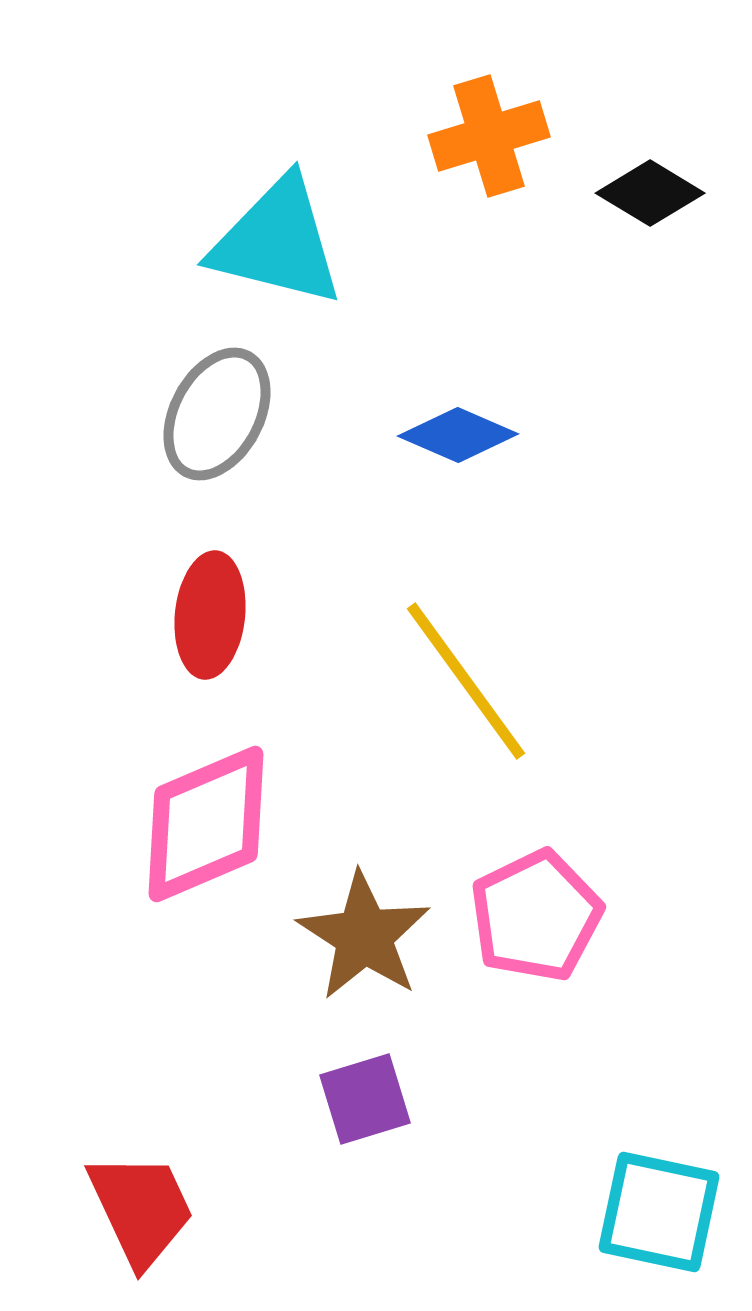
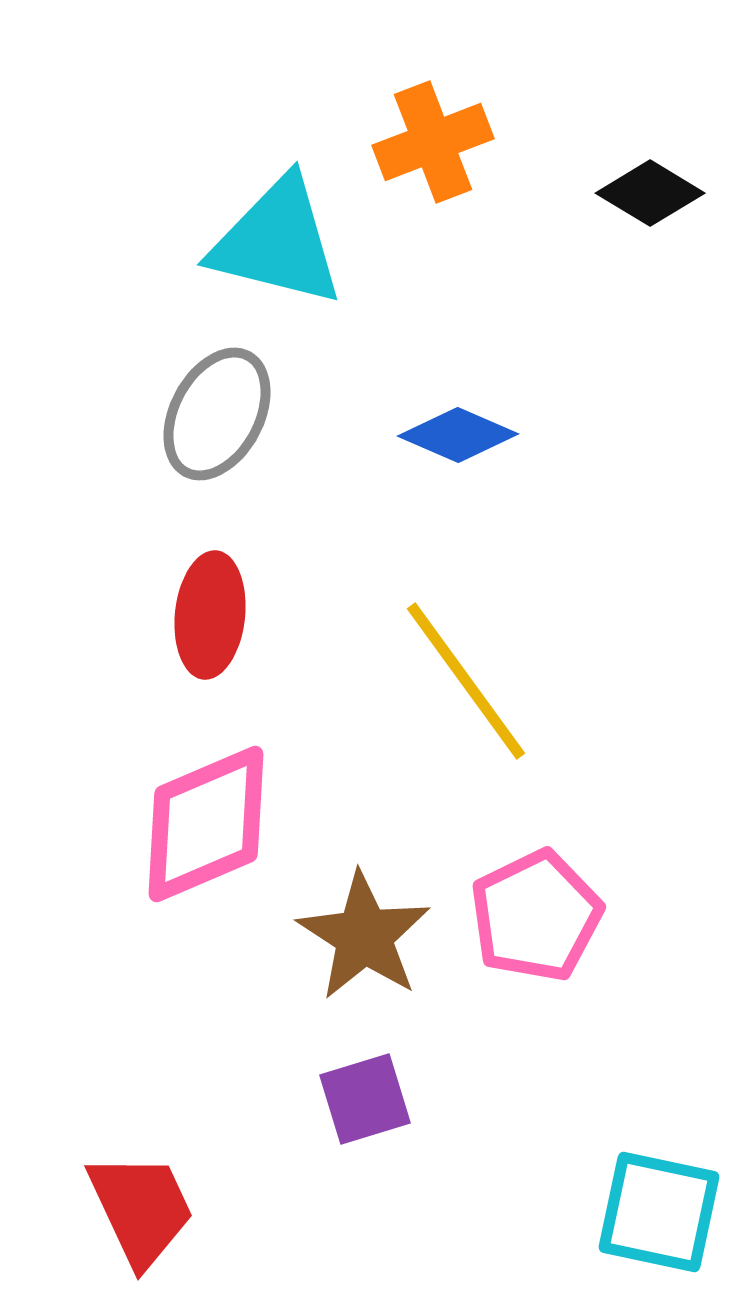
orange cross: moved 56 px left, 6 px down; rotated 4 degrees counterclockwise
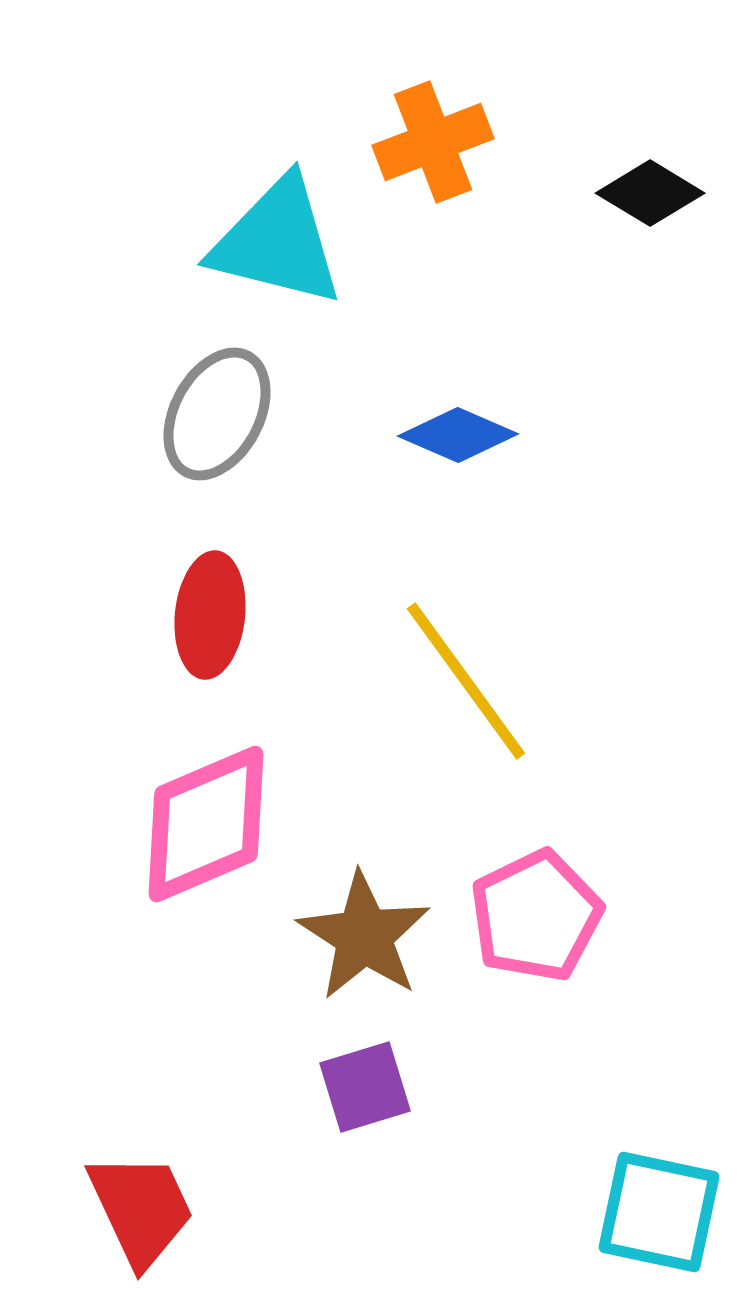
purple square: moved 12 px up
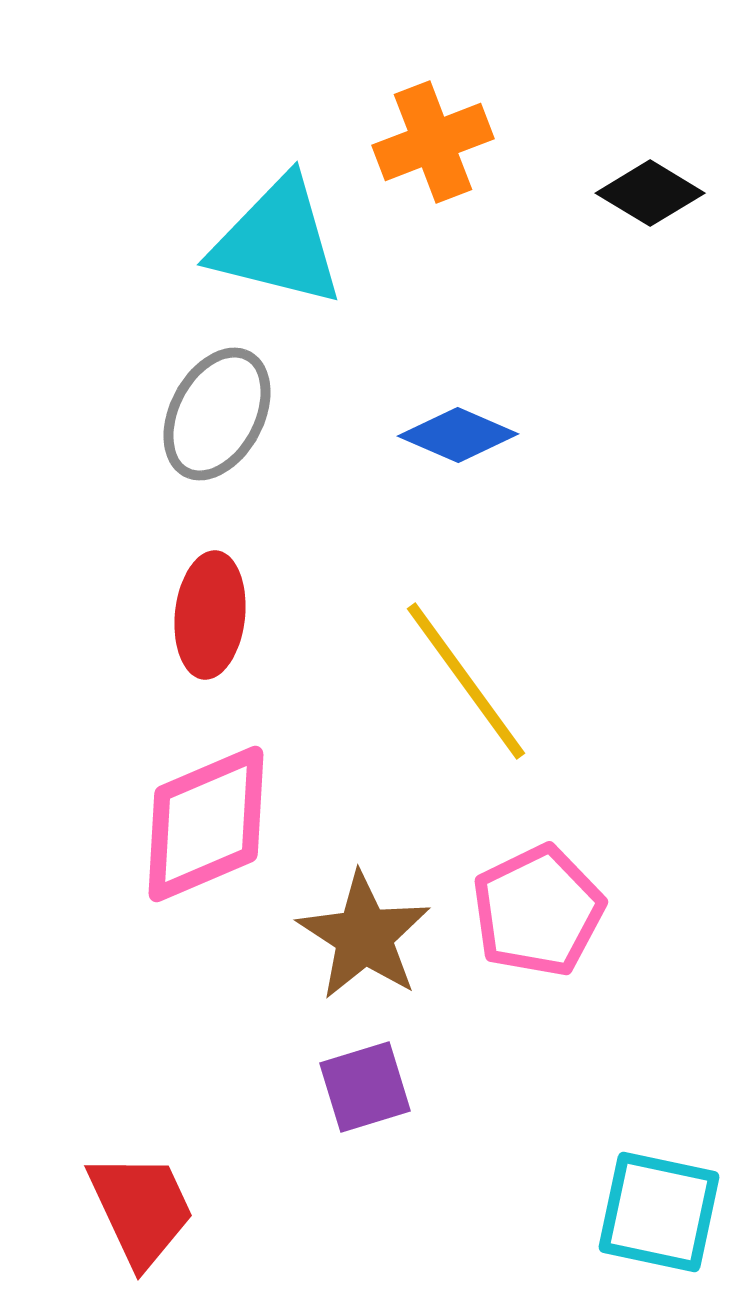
pink pentagon: moved 2 px right, 5 px up
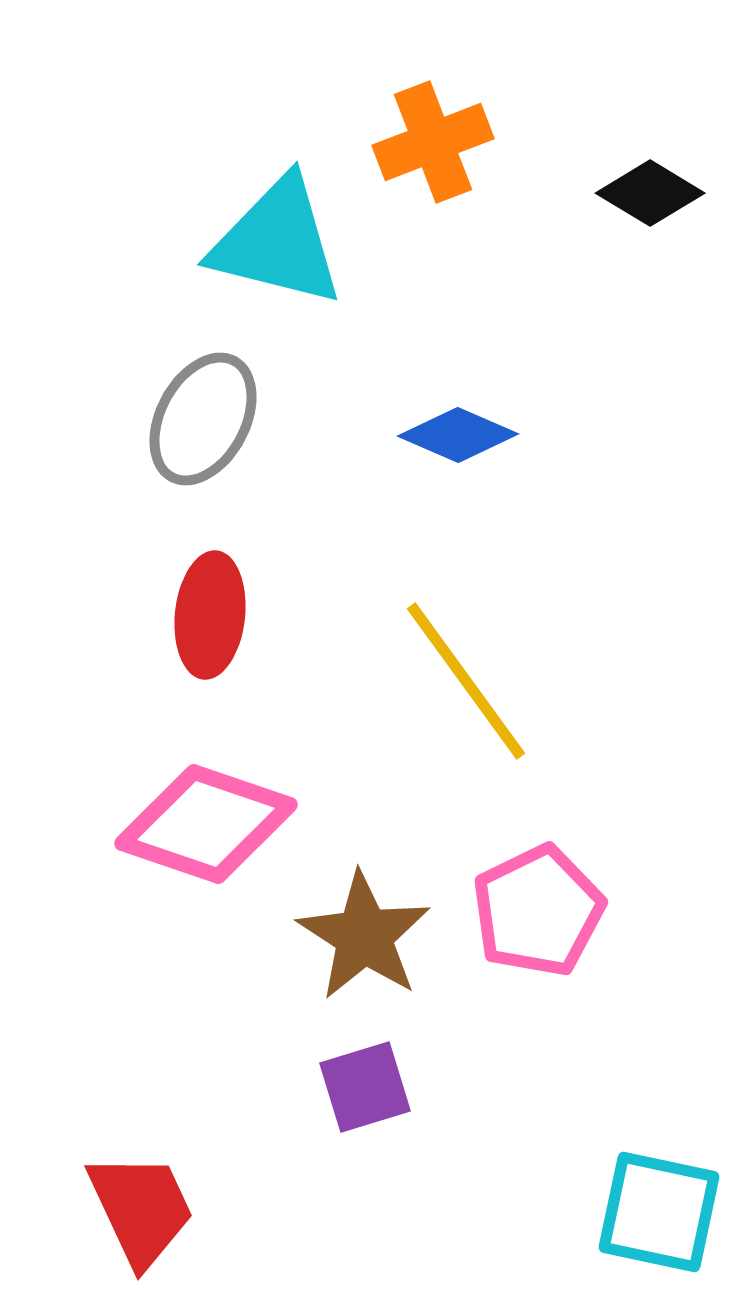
gray ellipse: moved 14 px left, 5 px down
pink diamond: rotated 42 degrees clockwise
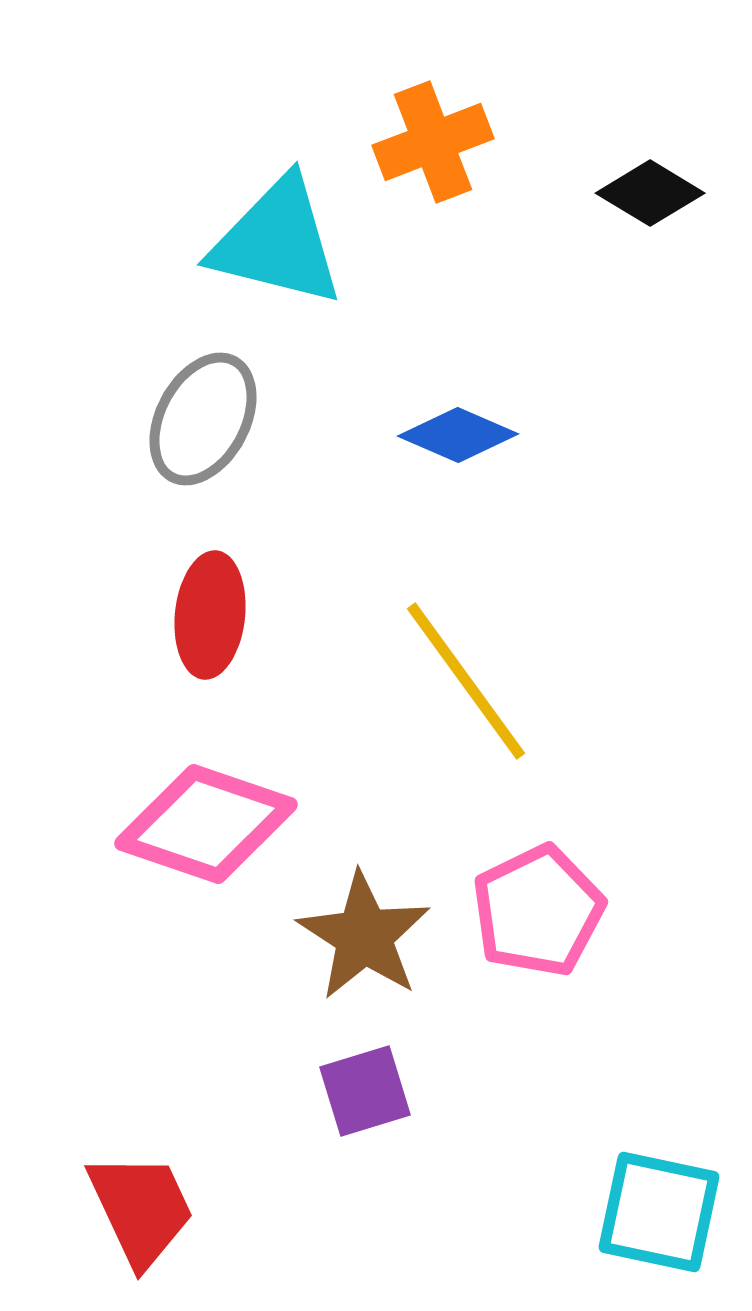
purple square: moved 4 px down
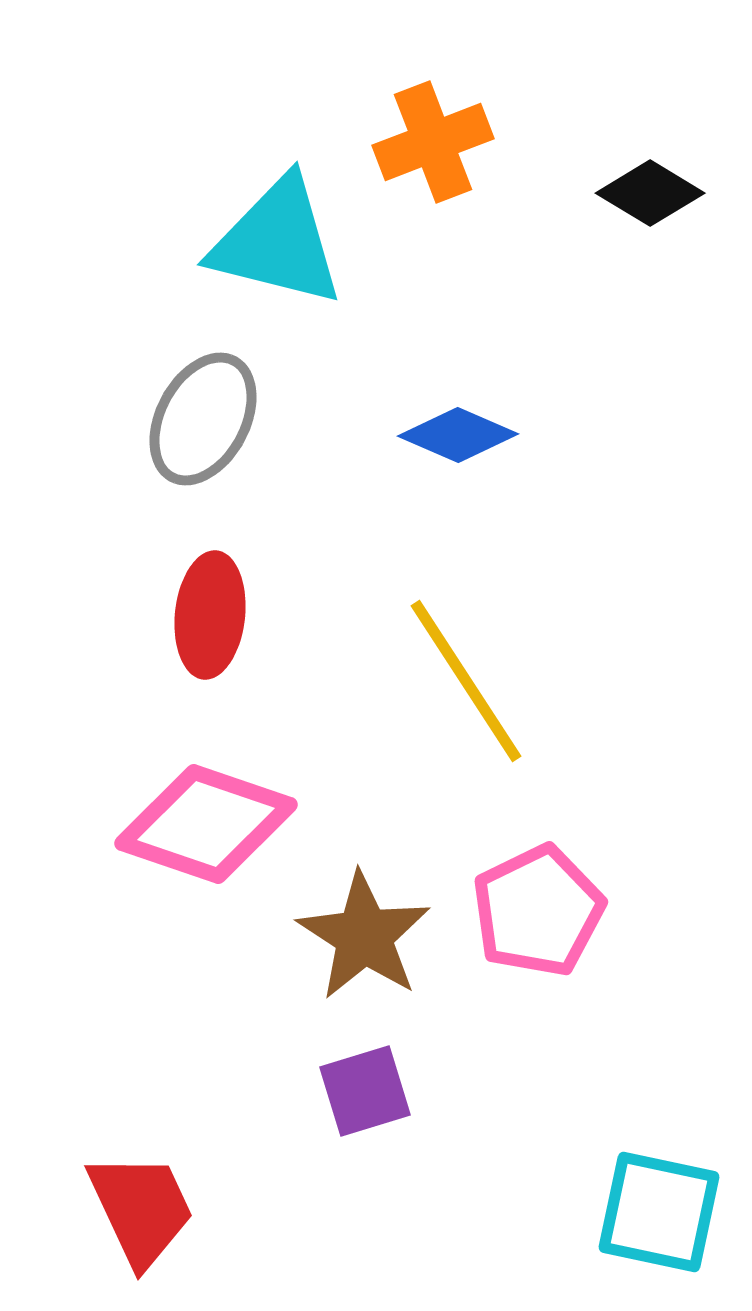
yellow line: rotated 3 degrees clockwise
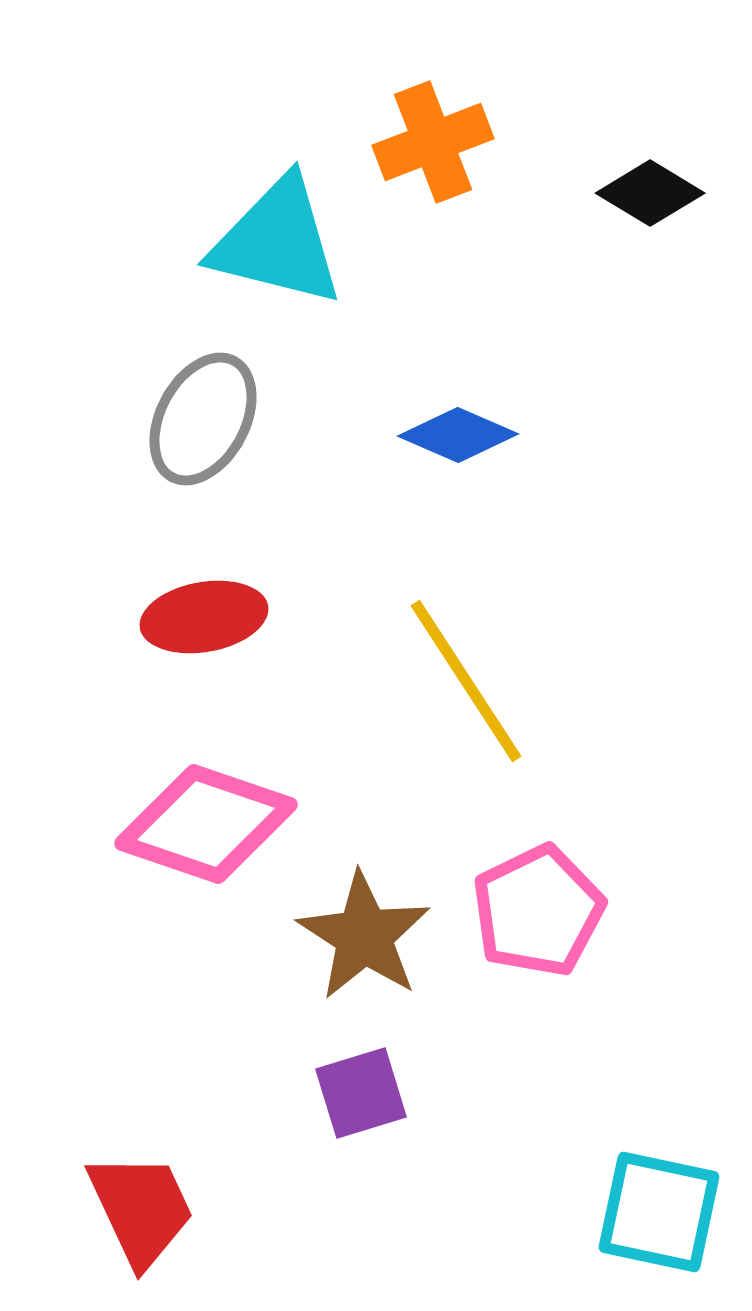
red ellipse: moved 6 px left, 2 px down; rotated 74 degrees clockwise
purple square: moved 4 px left, 2 px down
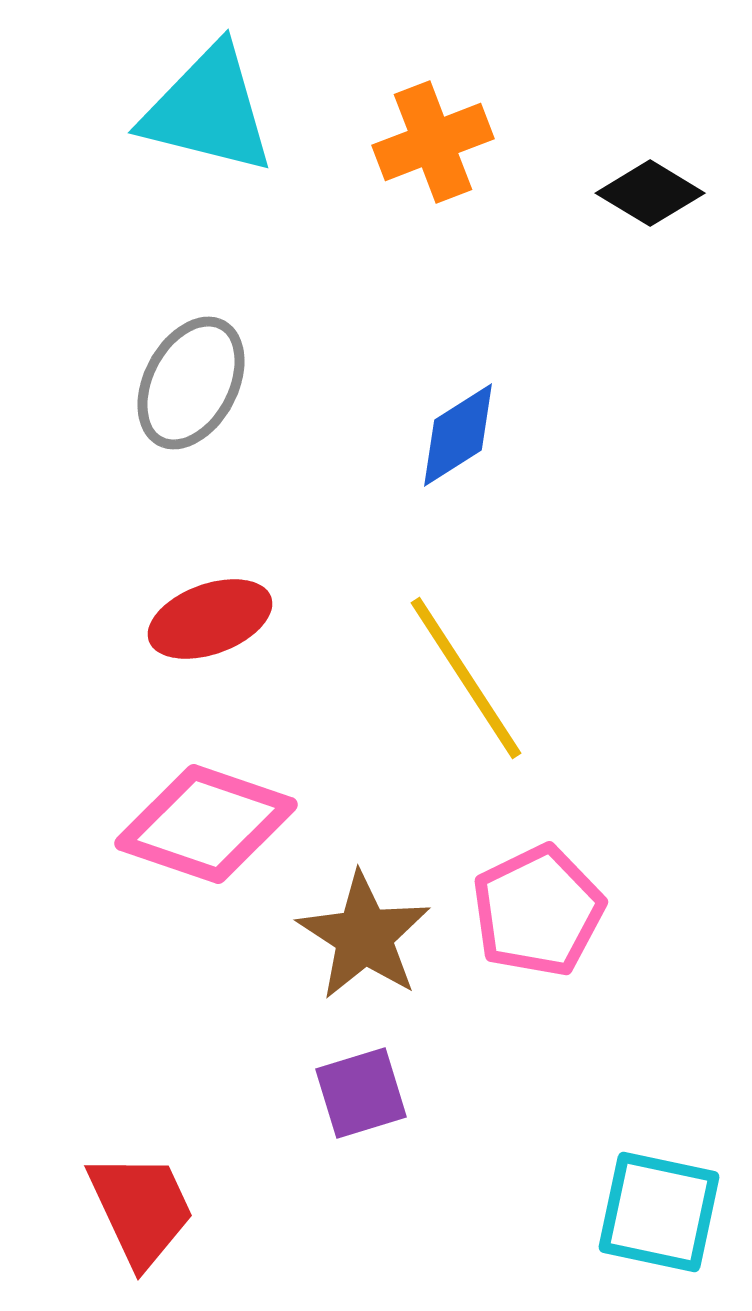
cyan triangle: moved 69 px left, 132 px up
gray ellipse: moved 12 px left, 36 px up
blue diamond: rotated 56 degrees counterclockwise
red ellipse: moved 6 px right, 2 px down; rotated 10 degrees counterclockwise
yellow line: moved 3 px up
